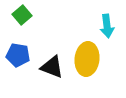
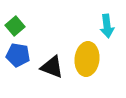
green square: moved 7 px left, 11 px down
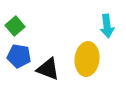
blue pentagon: moved 1 px right, 1 px down
black triangle: moved 4 px left, 2 px down
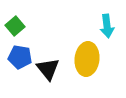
blue pentagon: moved 1 px right, 1 px down
black triangle: rotated 30 degrees clockwise
